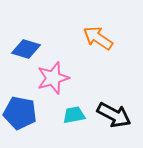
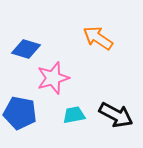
black arrow: moved 2 px right
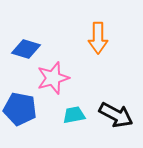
orange arrow: rotated 124 degrees counterclockwise
blue pentagon: moved 4 px up
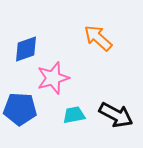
orange arrow: rotated 132 degrees clockwise
blue diamond: rotated 36 degrees counterclockwise
blue pentagon: rotated 8 degrees counterclockwise
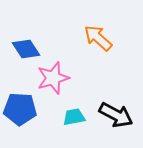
blue diamond: rotated 76 degrees clockwise
cyan trapezoid: moved 2 px down
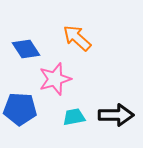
orange arrow: moved 21 px left
pink star: moved 2 px right, 1 px down
black arrow: rotated 28 degrees counterclockwise
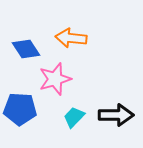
orange arrow: moved 6 px left; rotated 36 degrees counterclockwise
cyan trapezoid: rotated 35 degrees counterclockwise
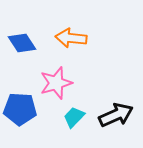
blue diamond: moved 4 px left, 6 px up
pink star: moved 1 px right, 4 px down
black arrow: rotated 24 degrees counterclockwise
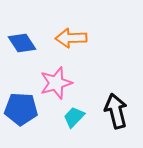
orange arrow: rotated 8 degrees counterclockwise
blue pentagon: moved 1 px right
black arrow: moved 4 px up; rotated 80 degrees counterclockwise
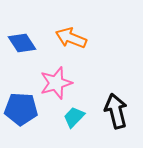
orange arrow: rotated 24 degrees clockwise
